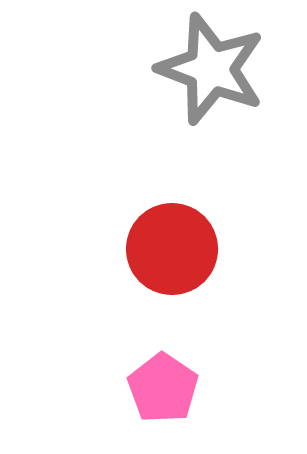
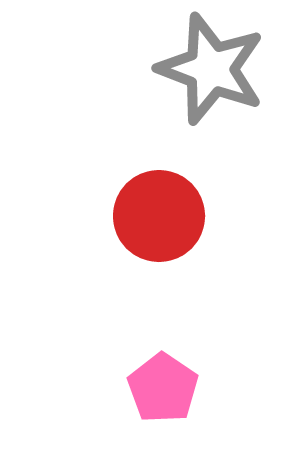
red circle: moved 13 px left, 33 px up
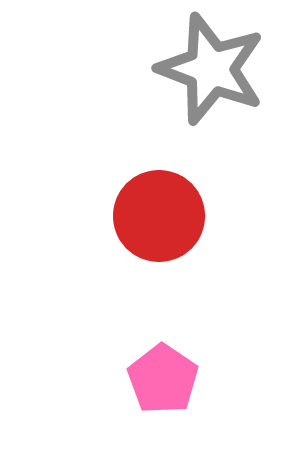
pink pentagon: moved 9 px up
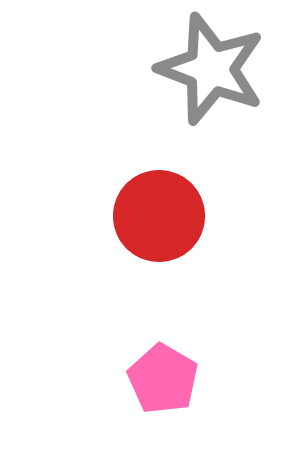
pink pentagon: rotated 4 degrees counterclockwise
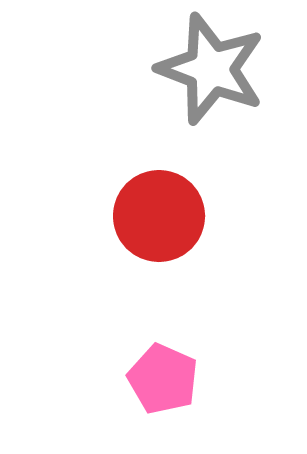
pink pentagon: rotated 6 degrees counterclockwise
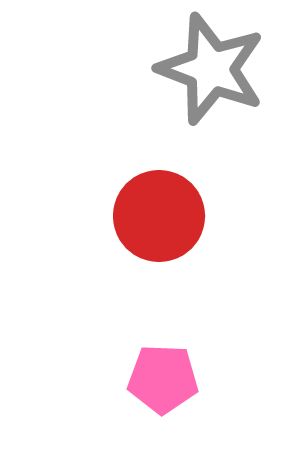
pink pentagon: rotated 22 degrees counterclockwise
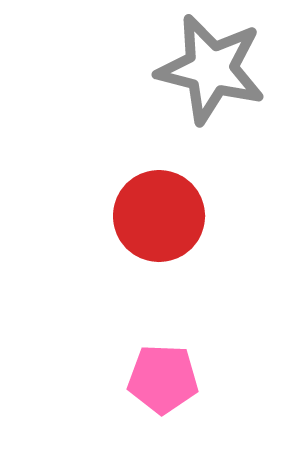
gray star: rotated 7 degrees counterclockwise
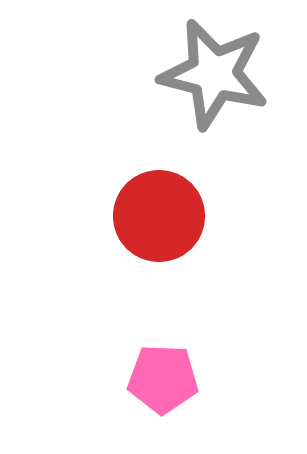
gray star: moved 3 px right, 5 px down
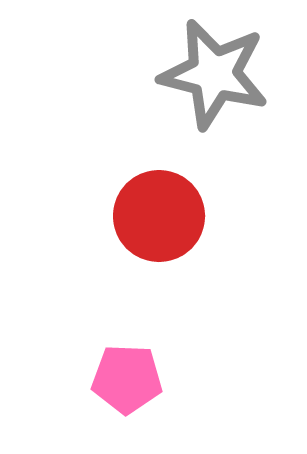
pink pentagon: moved 36 px left
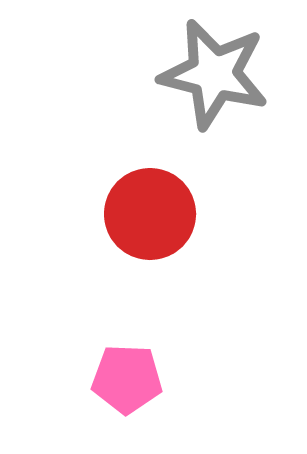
red circle: moved 9 px left, 2 px up
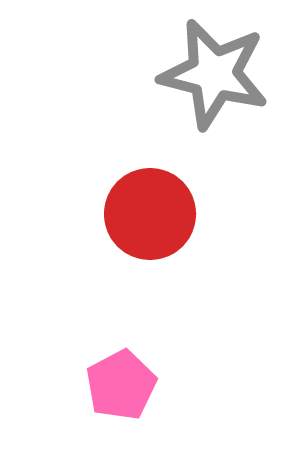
pink pentagon: moved 6 px left, 6 px down; rotated 30 degrees counterclockwise
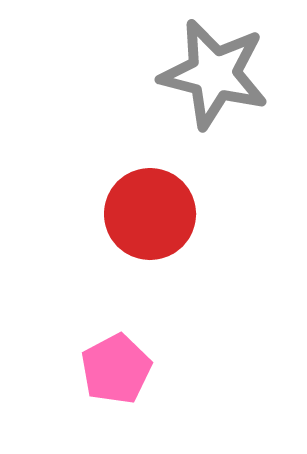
pink pentagon: moved 5 px left, 16 px up
